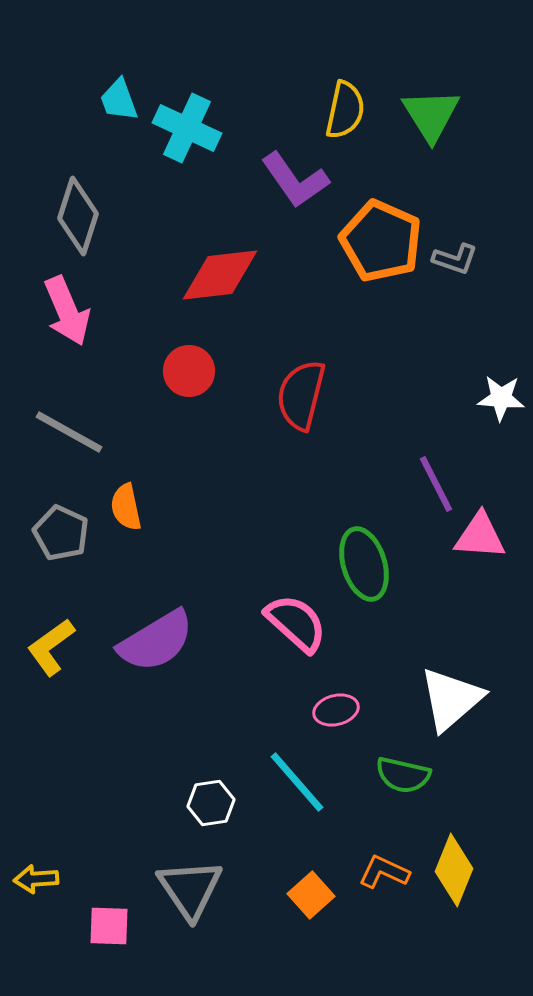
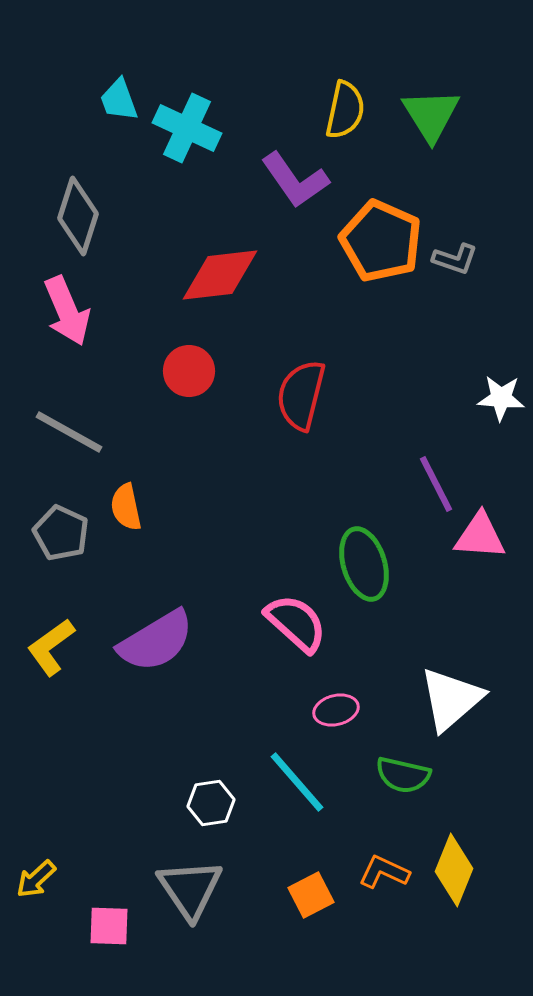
yellow arrow: rotated 39 degrees counterclockwise
orange square: rotated 15 degrees clockwise
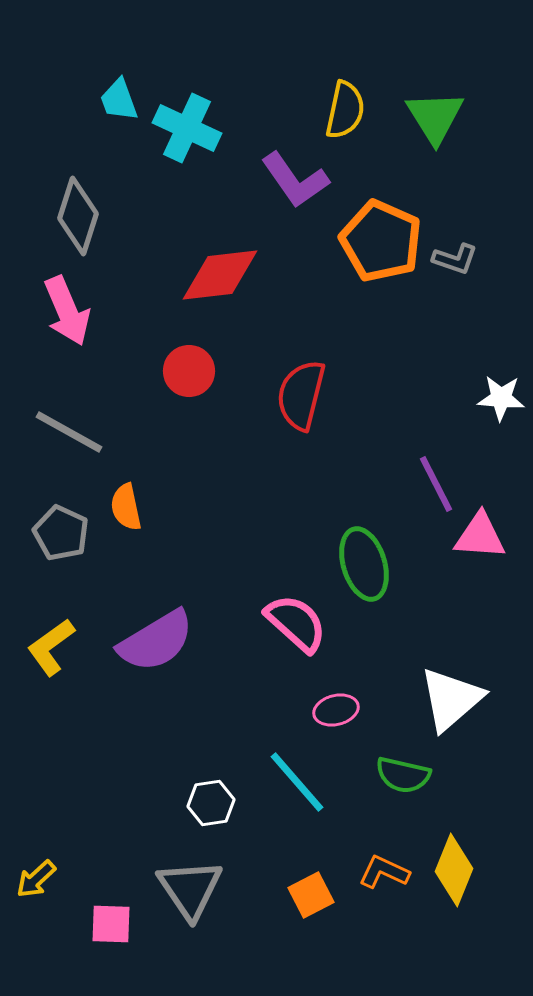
green triangle: moved 4 px right, 2 px down
pink square: moved 2 px right, 2 px up
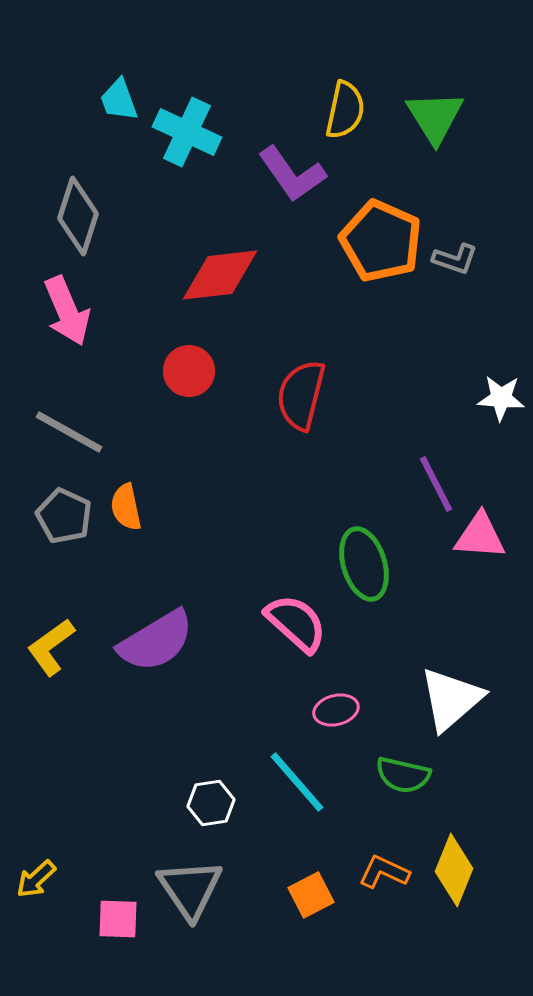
cyan cross: moved 4 px down
purple L-shape: moved 3 px left, 6 px up
gray pentagon: moved 3 px right, 17 px up
pink square: moved 7 px right, 5 px up
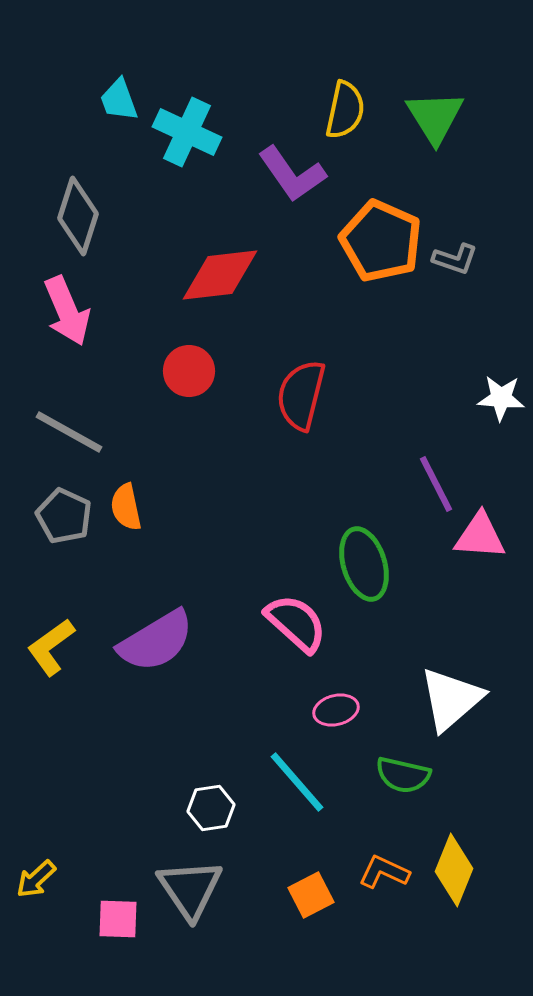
white hexagon: moved 5 px down
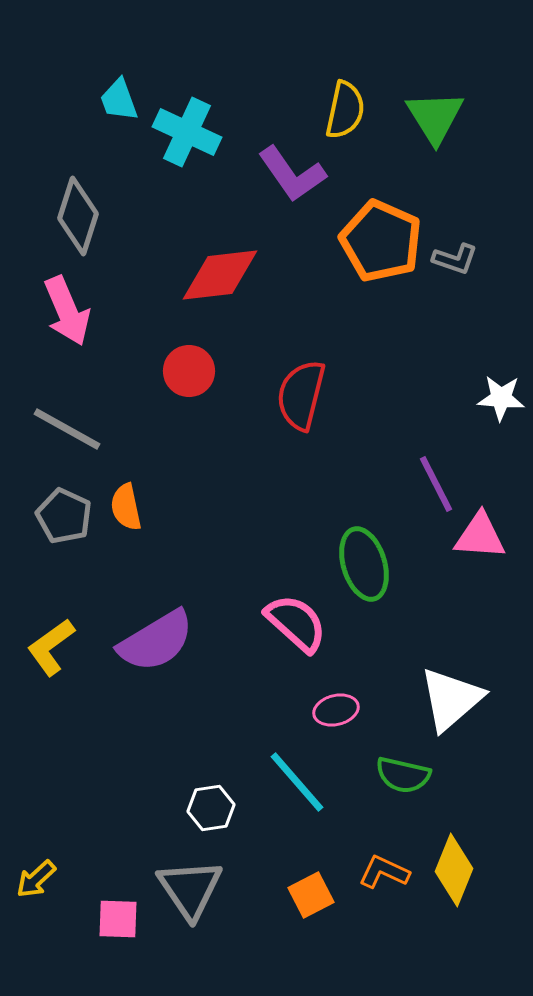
gray line: moved 2 px left, 3 px up
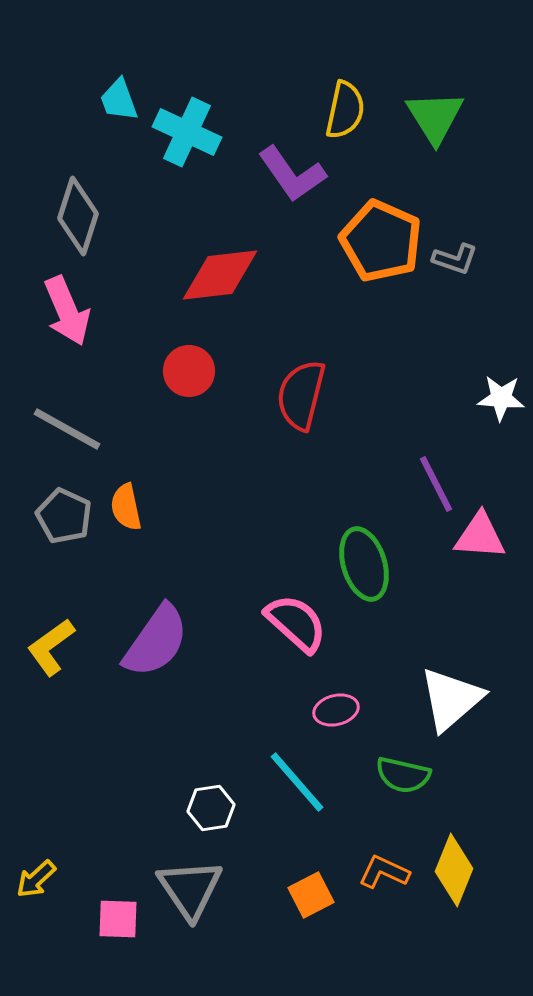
purple semicircle: rotated 24 degrees counterclockwise
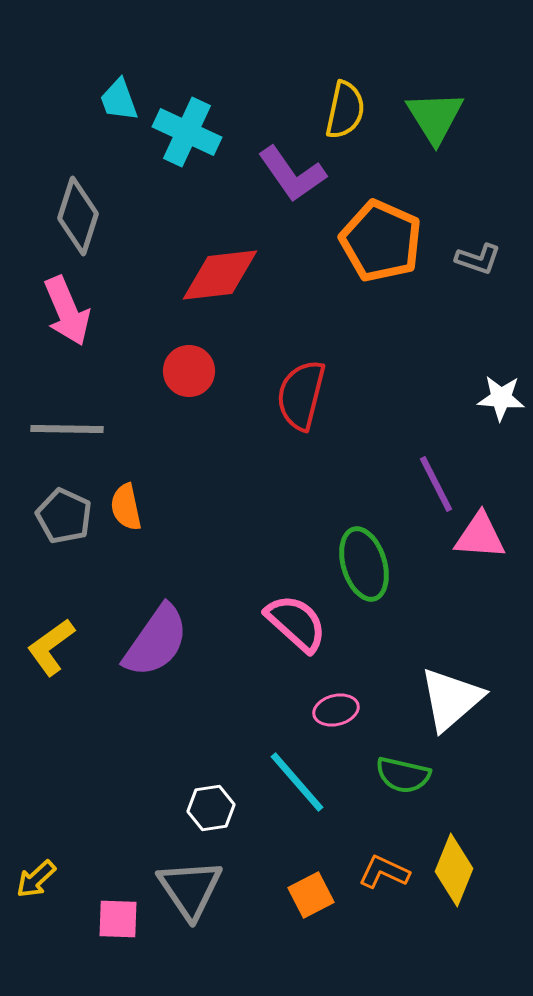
gray L-shape: moved 23 px right
gray line: rotated 28 degrees counterclockwise
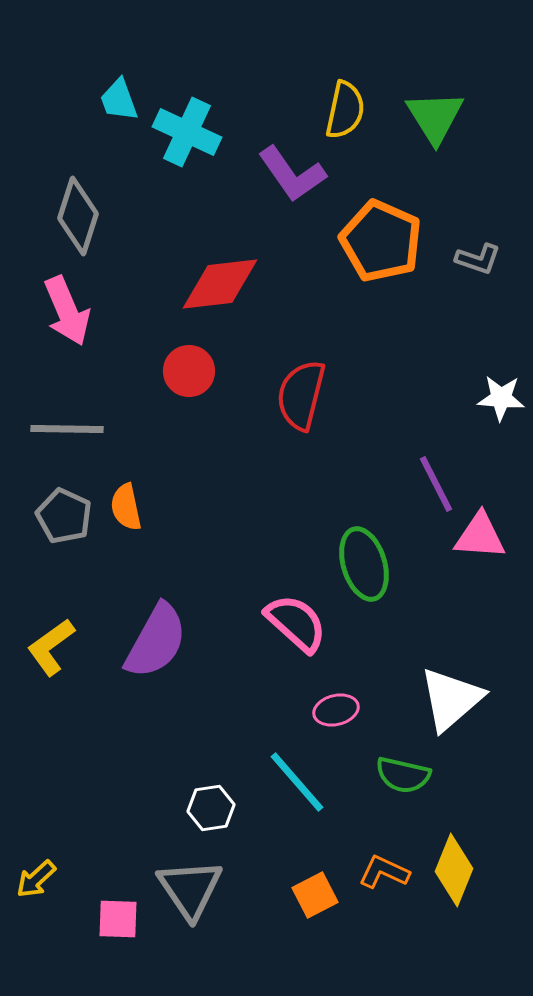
red diamond: moved 9 px down
purple semicircle: rotated 6 degrees counterclockwise
orange square: moved 4 px right
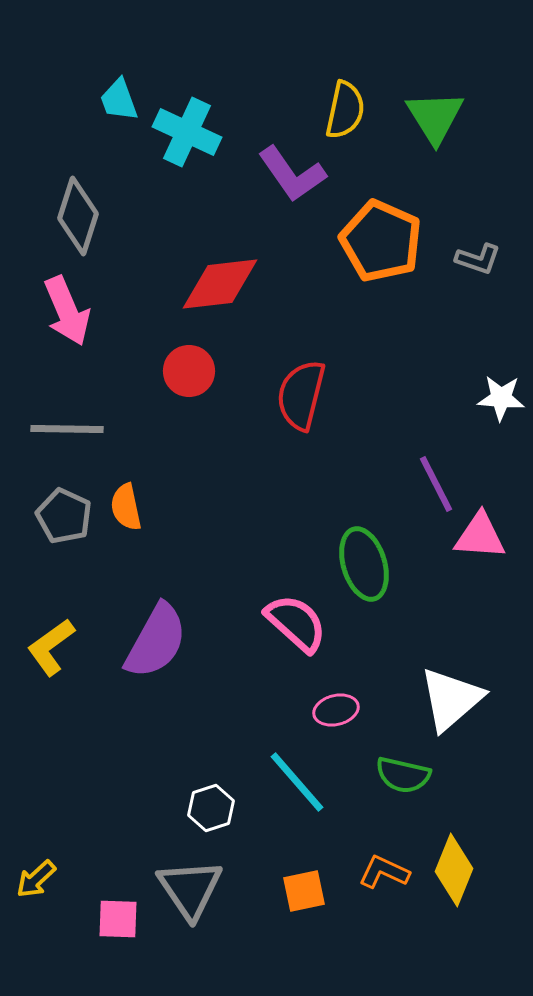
white hexagon: rotated 9 degrees counterclockwise
orange square: moved 11 px left, 4 px up; rotated 15 degrees clockwise
